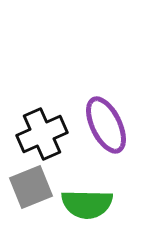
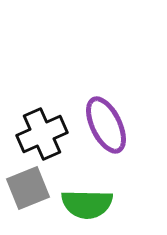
gray square: moved 3 px left, 1 px down
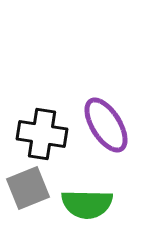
purple ellipse: rotated 6 degrees counterclockwise
black cross: rotated 33 degrees clockwise
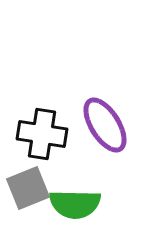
purple ellipse: moved 1 px left
green semicircle: moved 12 px left
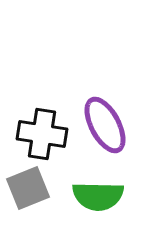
purple ellipse: rotated 4 degrees clockwise
green semicircle: moved 23 px right, 8 px up
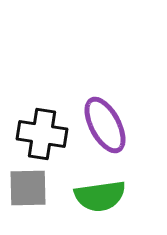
gray square: rotated 21 degrees clockwise
green semicircle: moved 2 px right; rotated 9 degrees counterclockwise
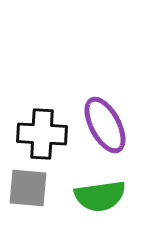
black cross: rotated 6 degrees counterclockwise
gray square: rotated 6 degrees clockwise
